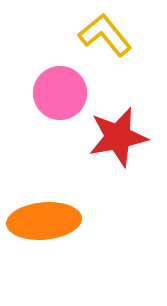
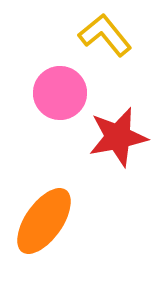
orange ellipse: rotated 50 degrees counterclockwise
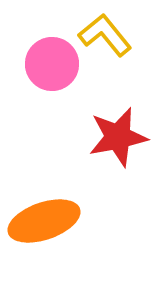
pink circle: moved 8 px left, 29 px up
orange ellipse: rotated 36 degrees clockwise
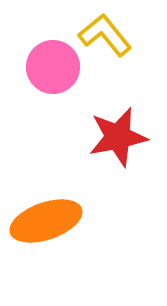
pink circle: moved 1 px right, 3 px down
orange ellipse: moved 2 px right
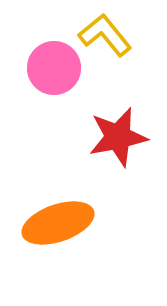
pink circle: moved 1 px right, 1 px down
orange ellipse: moved 12 px right, 2 px down
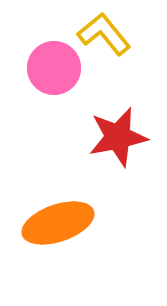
yellow L-shape: moved 1 px left, 1 px up
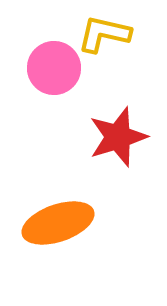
yellow L-shape: rotated 38 degrees counterclockwise
red star: rotated 6 degrees counterclockwise
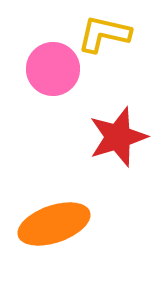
pink circle: moved 1 px left, 1 px down
orange ellipse: moved 4 px left, 1 px down
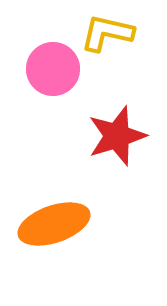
yellow L-shape: moved 3 px right, 1 px up
red star: moved 1 px left, 1 px up
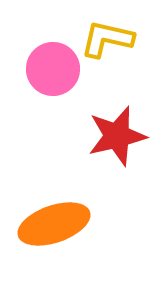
yellow L-shape: moved 6 px down
red star: rotated 4 degrees clockwise
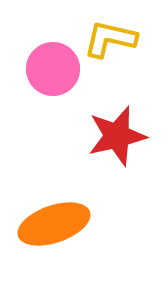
yellow L-shape: moved 3 px right
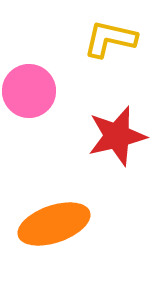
pink circle: moved 24 px left, 22 px down
